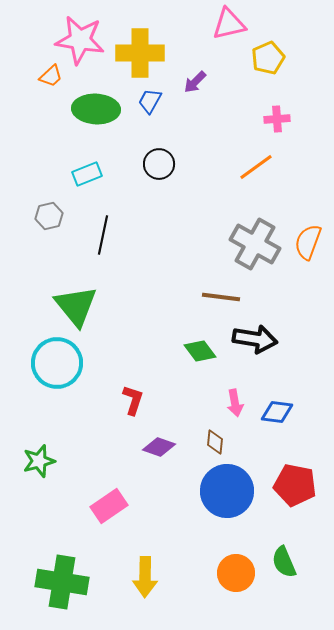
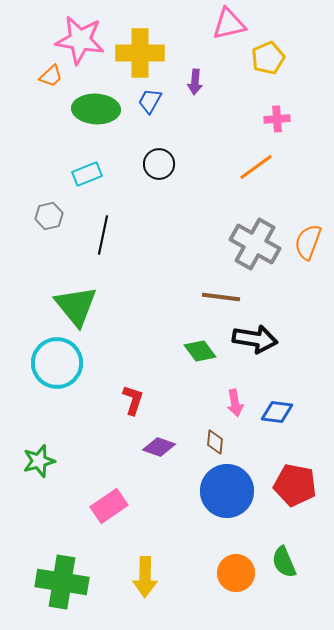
purple arrow: rotated 40 degrees counterclockwise
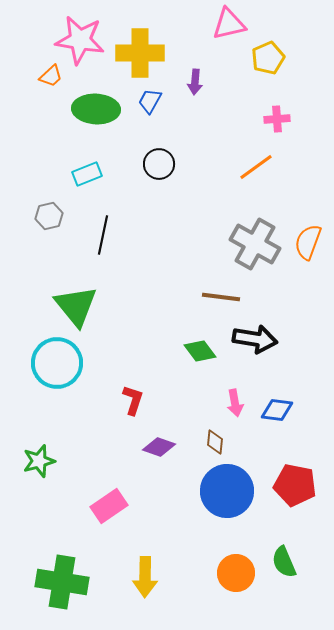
blue diamond: moved 2 px up
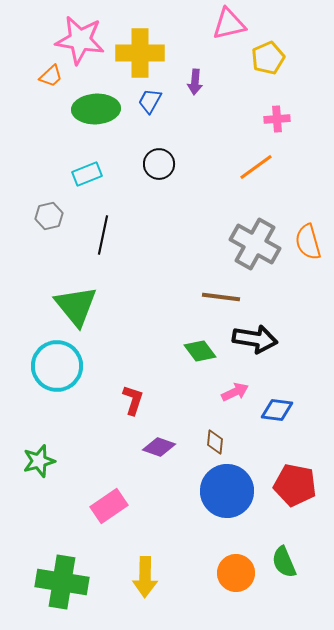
green ellipse: rotated 6 degrees counterclockwise
orange semicircle: rotated 36 degrees counterclockwise
cyan circle: moved 3 px down
pink arrow: moved 11 px up; rotated 104 degrees counterclockwise
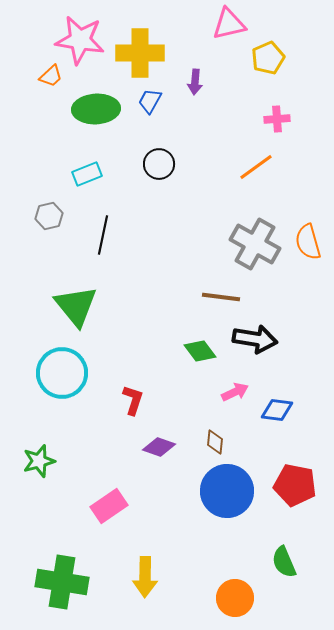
cyan circle: moved 5 px right, 7 px down
orange circle: moved 1 px left, 25 px down
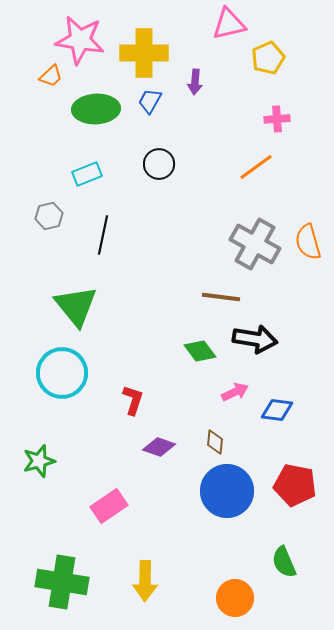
yellow cross: moved 4 px right
yellow arrow: moved 4 px down
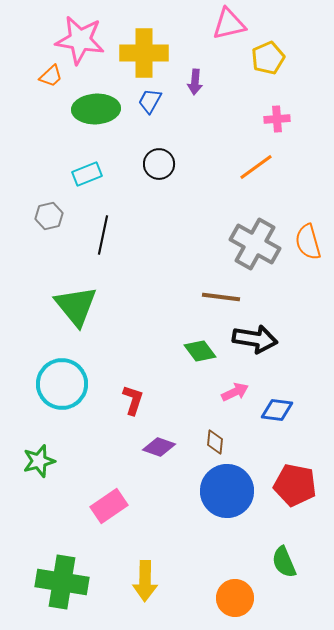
cyan circle: moved 11 px down
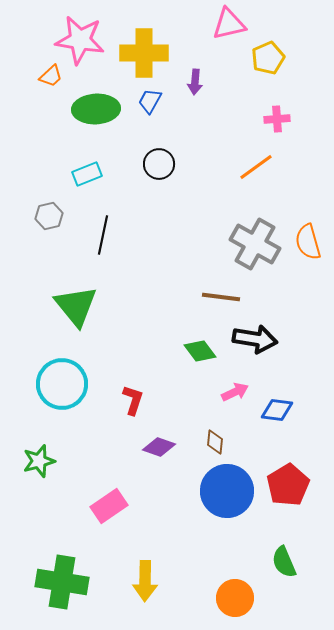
red pentagon: moved 7 px left; rotated 30 degrees clockwise
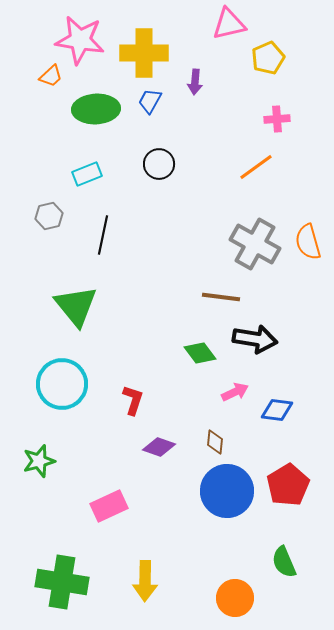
green diamond: moved 2 px down
pink rectangle: rotated 9 degrees clockwise
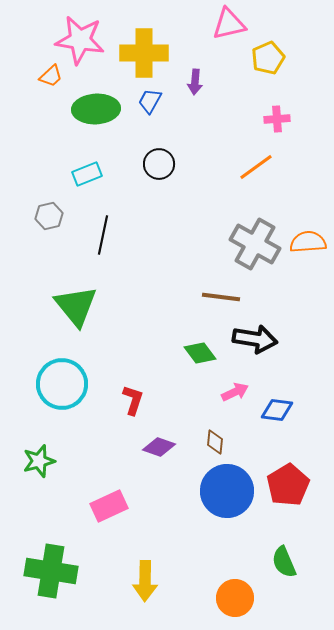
orange semicircle: rotated 102 degrees clockwise
green cross: moved 11 px left, 11 px up
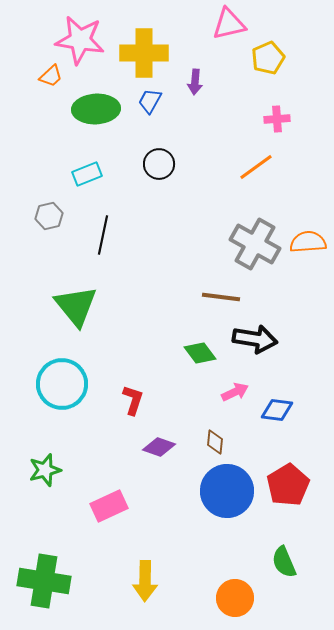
green star: moved 6 px right, 9 px down
green cross: moved 7 px left, 10 px down
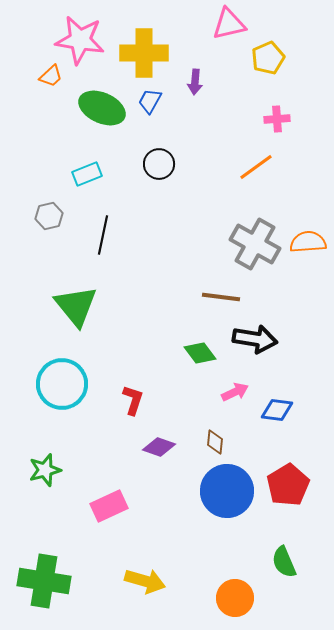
green ellipse: moved 6 px right, 1 px up; rotated 27 degrees clockwise
yellow arrow: rotated 75 degrees counterclockwise
